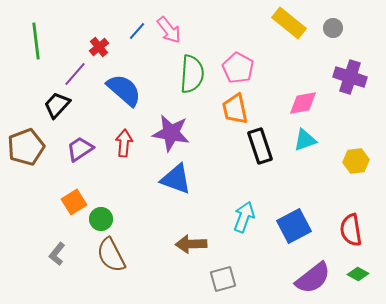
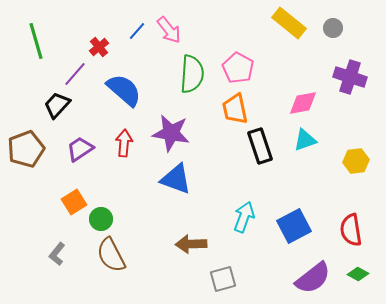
green line: rotated 9 degrees counterclockwise
brown pentagon: moved 2 px down
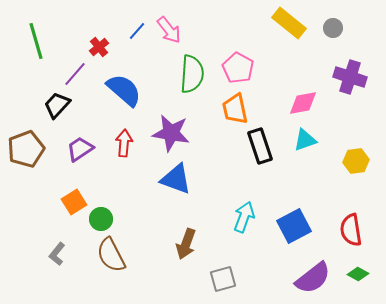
brown arrow: moved 5 px left; rotated 68 degrees counterclockwise
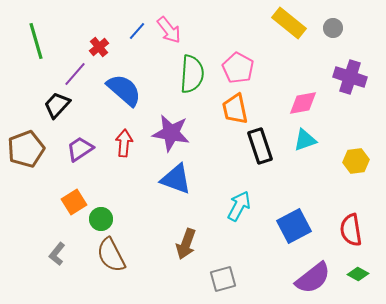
cyan arrow: moved 5 px left, 11 px up; rotated 8 degrees clockwise
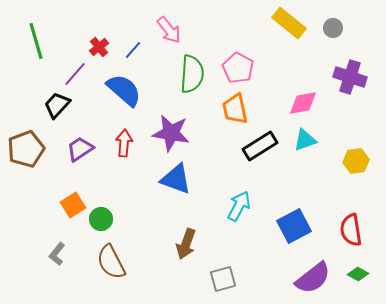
blue line: moved 4 px left, 19 px down
black rectangle: rotated 76 degrees clockwise
orange square: moved 1 px left, 3 px down
brown semicircle: moved 7 px down
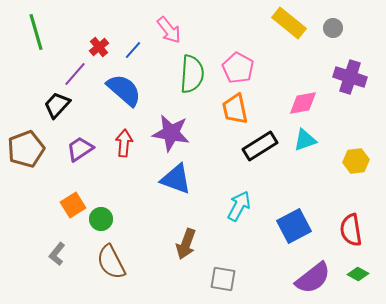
green line: moved 9 px up
gray square: rotated 24 degrees clockwise
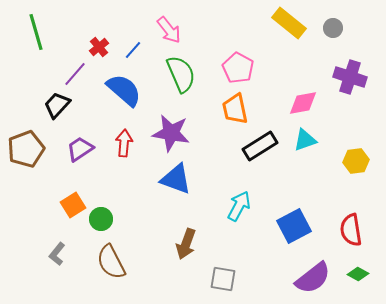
green semicircle: moved 11 px left; rotated 27 degrees counterclockwise
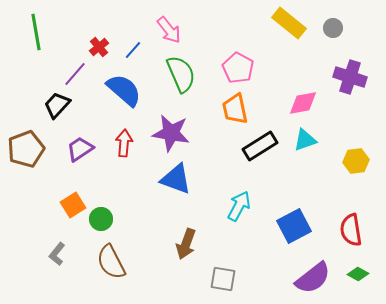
green line: rotated 6 degrees clockwise
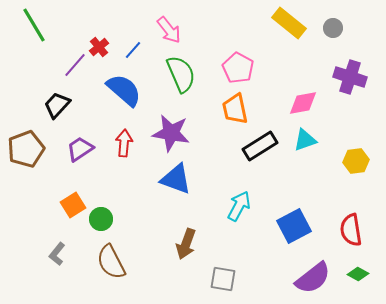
green line: moved 2 px left, 7 px up; rotated 21 degrees counterclockwise
purple line: moved 9 px up
